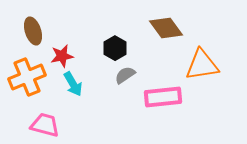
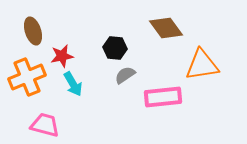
black hexagon: rotated 25 degrees counterclockwise
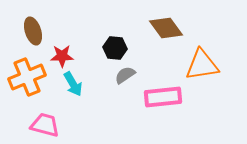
red star: rotated 10 degrees clockwise
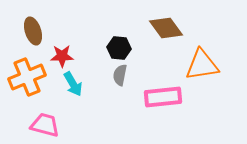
black hexagon: moved 4 px right
gray semicircle: moved 5 px left; rotated 45 degrees counterclockwise
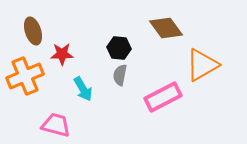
red star: moved 2 px up
orange triangle: rotated 21 degrees counterclockwise
orange cross: moved 2 px left, 1 px up
cyan arrow: moved 10 px right, 5 px down
pink rectangle: rotated 21 degrees counterclockwise
pink trapezoid: moved 11 px right
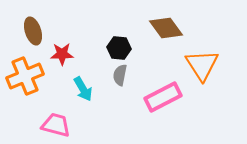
orange triangle: rotated 33 degrees counterclockwise
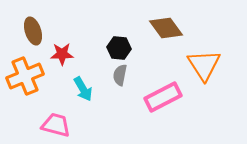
orange triangle: moved 2 px right
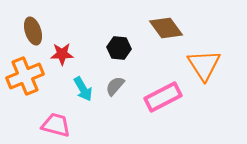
gray semicircle: moved 5 px left, 11 px down; rotated 30 degrees clockwise
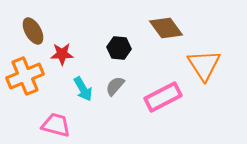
brown ellipse: rotated 12 degrees counterclockwise
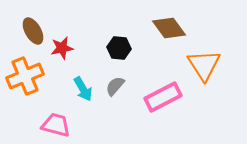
brown diamond: moved 3 px right
red star: moved 6 px up; rotated 10 degrees counterclockwise
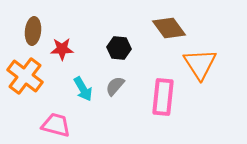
brown ellipse: rotated 36 degrees clockwise
red star: moved 1 px down; rotated 10 degrees clockwise
orange triangle: moved 4 px left, 1 px up
orange cross: rotated 30 degrees counterclockwise
pink rectangle: rotated 57 degrees counterclockwise
